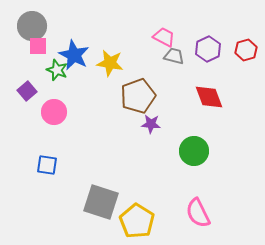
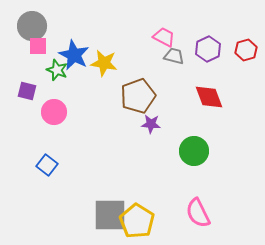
yellow star: moved 6 px left
purple square: rotated 36 degrees counterclockwise
blue square: rotated 30 degrees clockwise
gray square: moved 9 px right, 13 px down; rotated 18 degrees counterclockwise
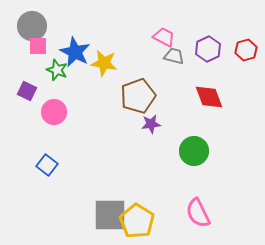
blue star: moved 1 px right, 3 px up
purple square: rotated 12 degrees clockwise
purple star: rotated 12 degrees counterclockwise
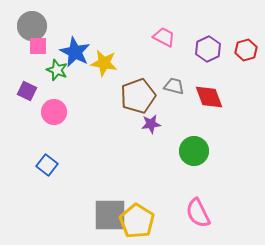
gray trapezoid: moved 30 px down
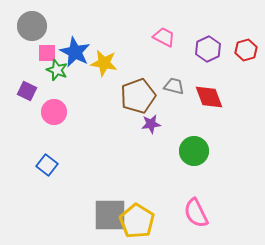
pink square: moved 9 px right, 7 px down
pink semicircle: moved 2 px left
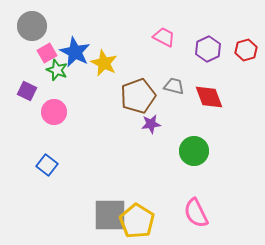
pink square: rotated 30 degrees counterclockwise
yellow star: rotated 16 degrees clockwise
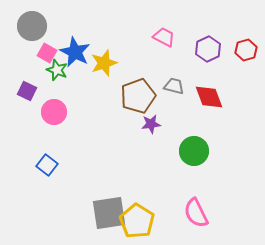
pink square: rotated 30 degrees counterclockwise
yellow star: rotated 28 degrees clockwise
gray square: moved 1 px left, 2 px up; rotated 9 degrees counterclockwise
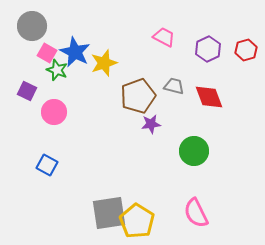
blue square: rotated 10 degrees counterclockwise
